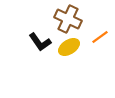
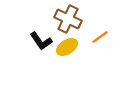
black L-shape: moved 1 px right, 1 px up
yellow ellipse: moved 2 px left
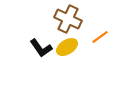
black L-shape: moved 7 px down
